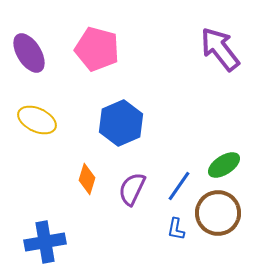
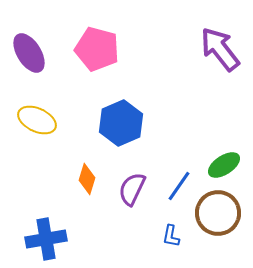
blue L-shape: moved 5 px left, 7 px down
blue cross: moved 1 px right, 3 px up
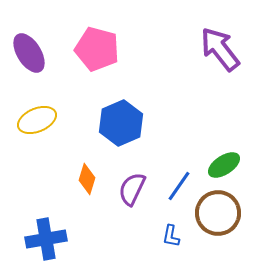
yellow ellipse: rotated 48 degrees counterclockwise
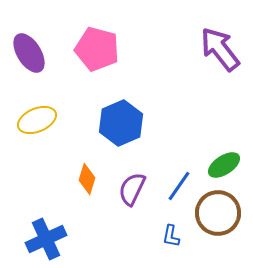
blue cross: rotated 15 degrees counterclockwise
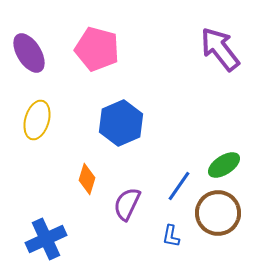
yellow ellipse: rotated 51 degrees counterclockwise
purple semicircle: moved 5 px left, 15 px down
